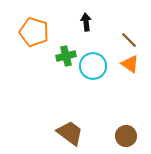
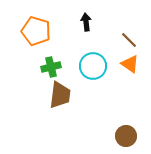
orange pentagon: moved 2 px right, 1 px up
green cross: moved 15 px left, 11 px down
brown trapezoid: moved 10 px left, 38 px up; rotated 60 degrees clockwise
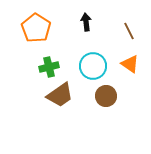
orange pentagon: moved 3 px up; rotated 16 degrees clockwise
brown line: moved 9 px up; rotated 18 degrees clockwise
green cross: moved 2 px left
brown trapezoid: rotated 48 degrees clockwise
brown circle: moved 20 px left, 40 px up
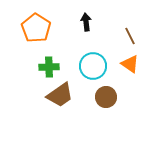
brown line: moved 1 px right, 5 px down
green cross: rotated 12 degrees clockwise
brown circle: moved 1 px down
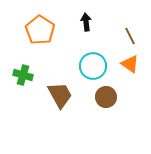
orange pentagon: moved 4 px right, 2 px down
green cross: moved 26 px left, 8 px down; rotated 18 degrees clockwise
brown trapezoid: rotated 84 degrees counterclockwise
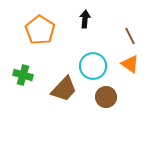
black arrow: moved 1 px left, 3 px up; rotated 12 degrees clockwise
brown trapezoid: moved 4 px right, 6 px up; rotated 72 degrees clockwise
